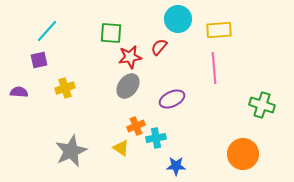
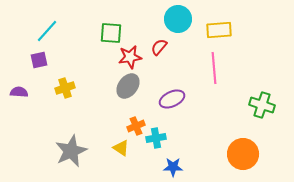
blue star: moved 3 px left, 1 px down
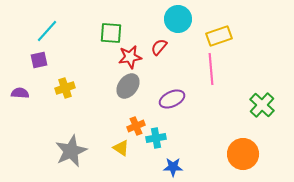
yellow rectangle: moved 6 px down; rotated 15 degrees counterclockwise
pink line: moved 3 px left, 1 px down
purple semicircle: moved 1 px right, 1 px down
green cross: rotated 25 degrees clockwise
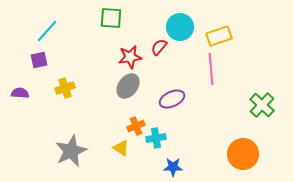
cyan circle: moved 2 px right, 8 px down
green square: moved 15 px up
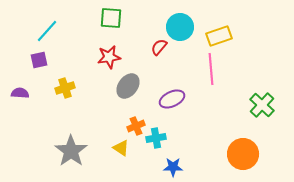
red star: moved 21 px left
gray star: rotated 12 degrees counterclockwise
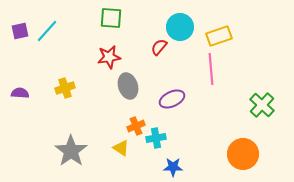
purple square: moved 19 px left, 29 px up
gray ellipse: rotated 55 degrees counterclockwise
